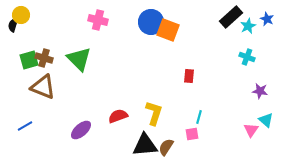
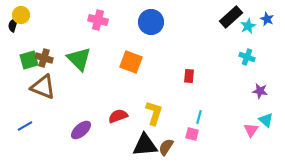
orange square: moved 37 px left, 32 px down
pink square: rotated 24 degrees clockwise
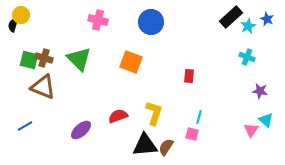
green square: rotated 30 degrees clockwise
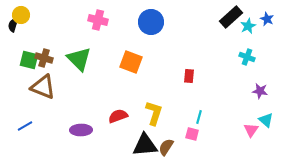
purple ellipse: rotated 40 degrees clockwise
